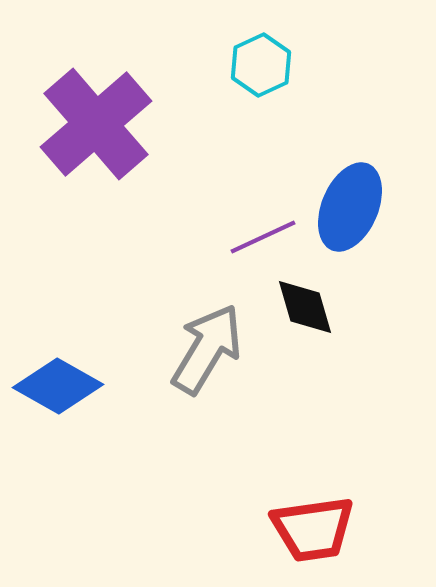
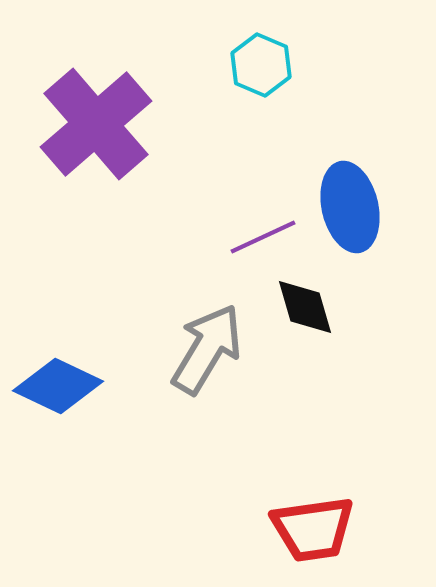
cyan hexagon: rotated 12 degrees counterclockwise
blue ellipse: rotated 36 degrees counterclockwise
blue diamond: rotated 4 degrees counterclockwise
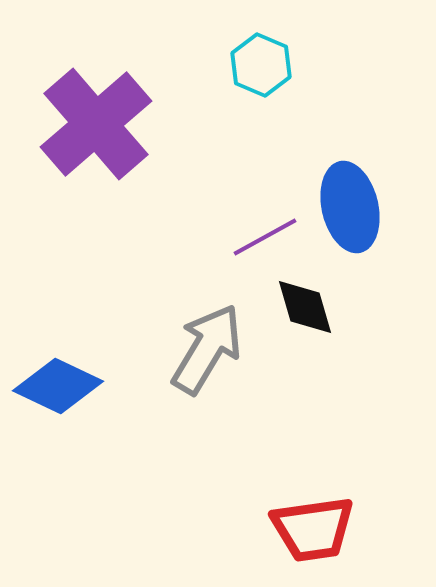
purple line: moved 2 px right; rotated 4 degrees counterclockwise
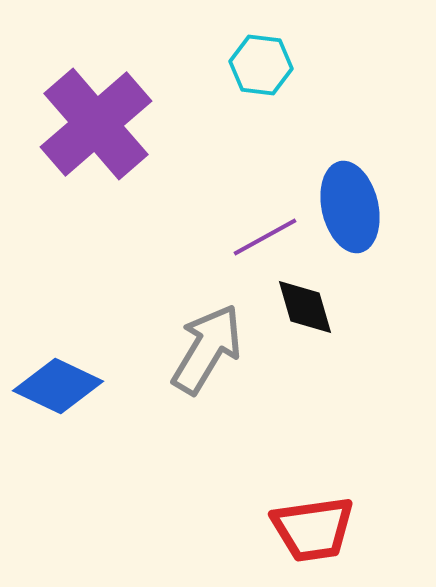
cyan hexagon: rotated 16 degrees counterclockwise
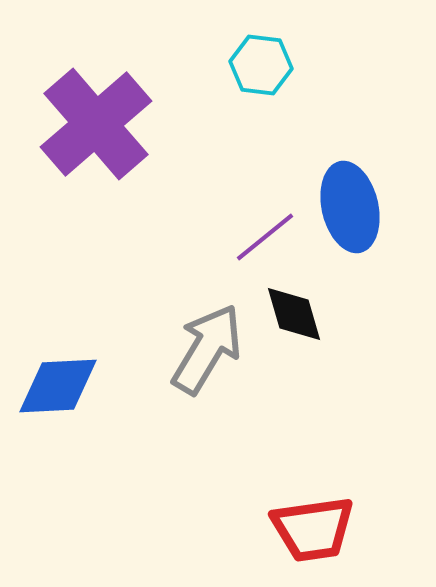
purple line: rotated 10 degrees counterclockwise
black diamond: moved 11 px left, 7 px down
blue diamond: rotated 28 degrees counterclockwise
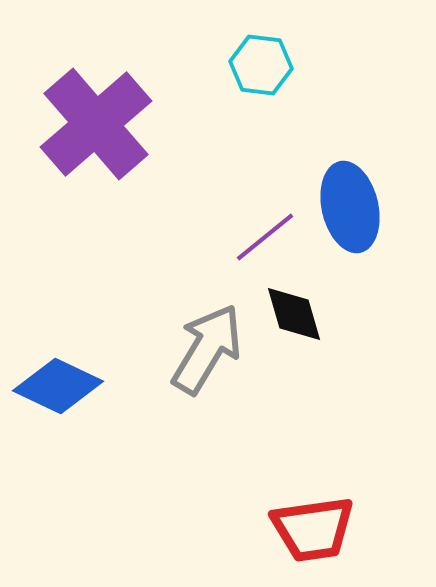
blue diamond: rotated 28 degrees clockwise
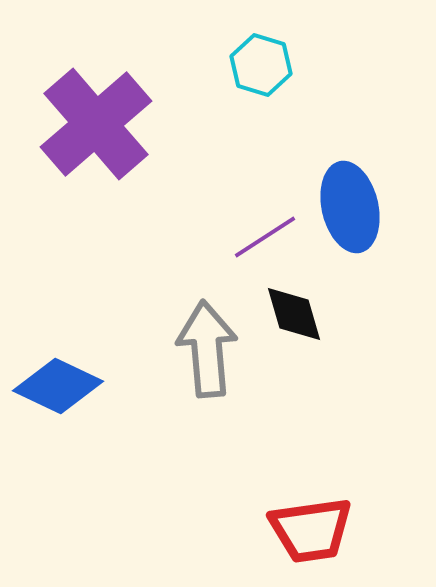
cyan hexagon: rotated 10 degrees clockwise
purple line: rotated 6 degrees clockwise
gray arrow: rotated 36 degrees counterclockwise
red trapezoid: moved 2 px left, 1 px down
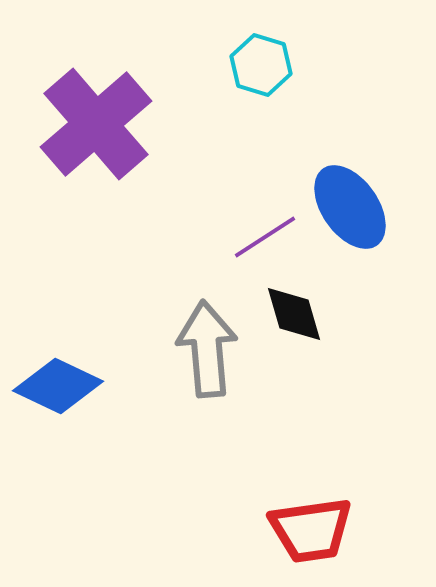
blue ellipse: rotated 22 degrees counterclockwise
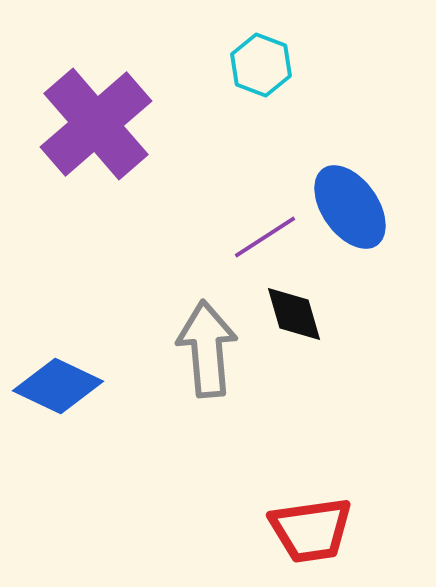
cyan hexagon: rotated 4 degrees clockwise
